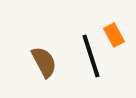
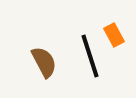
black line: moved 1 px left
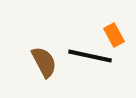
black line: rotated 60 degrees counterclockwise
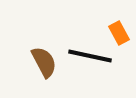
orange rectangle: moved 5 px right, 2 px up
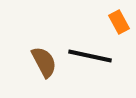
orange rectangle: moved 11 px up
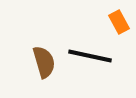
brown semicircle: rotated 12 degrees clockwise
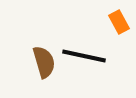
black line: moved 6 px left
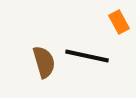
black line: moved 3 px right
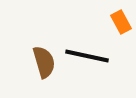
orange rectangle: moved 2 px right
